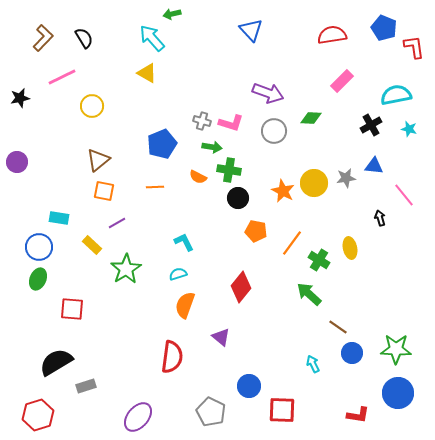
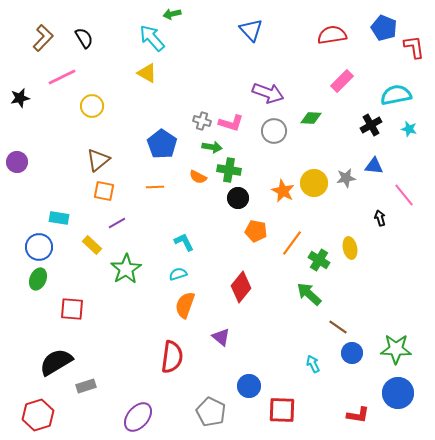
blue pentagon at (162, 144): rotated 16 degrees counterclockwise
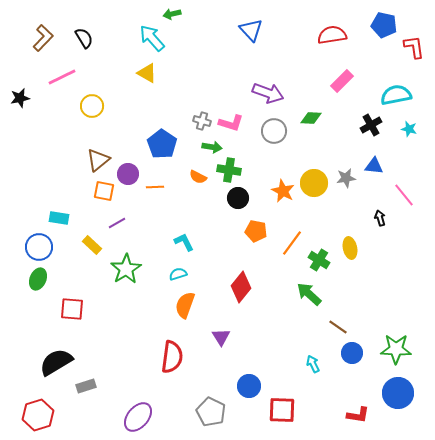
blue pentagon at (384, 28): moved 3 px up; rotated 10 degrees counterclockwise
purple circle at (17, 162): moved 111 px right, 12 px down
purple triangle at (221, 337): rotated 18 degrees clockwise
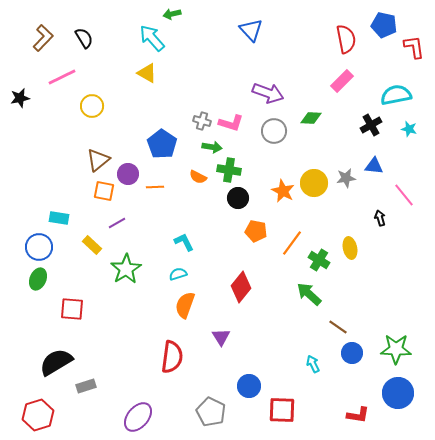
red semicircle at (332, 35): moved 14 px right, 4 px down; rotated 88 degrees clockwise
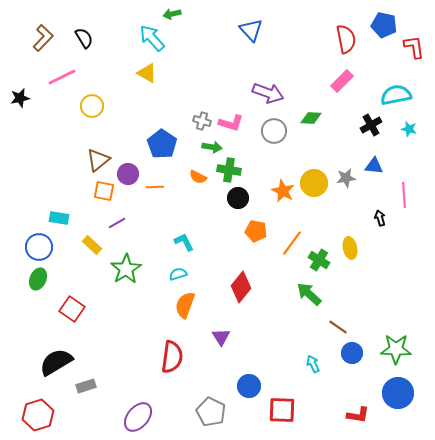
pink line at (404, 195): rotated 35 degrees clockwise
red square at (72, 309): rotated 30 degrees clockwise
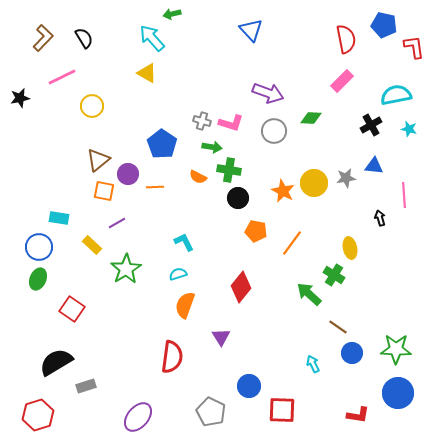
green cross at (319, 260): moved 15 px right, 15 px down
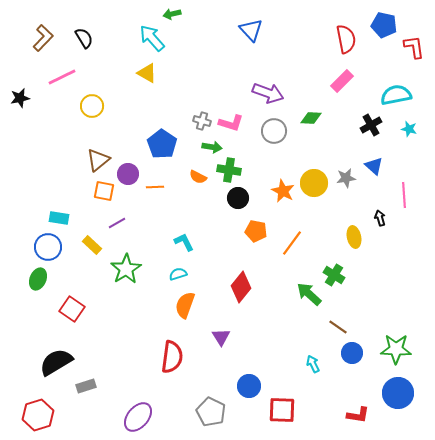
blue triangle at (374, 166): rotated 36 degrees clockwise
blue circle at (39, 247): moved 9 px right
yellow ellipse at (350, 248): moved 4 px right, 11 px up
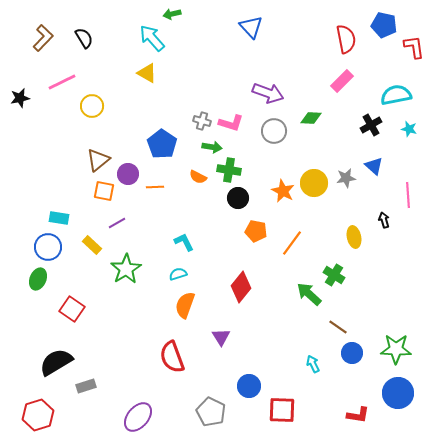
blue triangle at (251, 30): moved 3 px up
pink line at (62, 77): moved 5 px down
pink line at (404, 195): moved 4 px right
black arrow at (380, 218): moved 4 px right, 2 px down
red semicircle at (172, 357): rotated 152 degrees clockwise
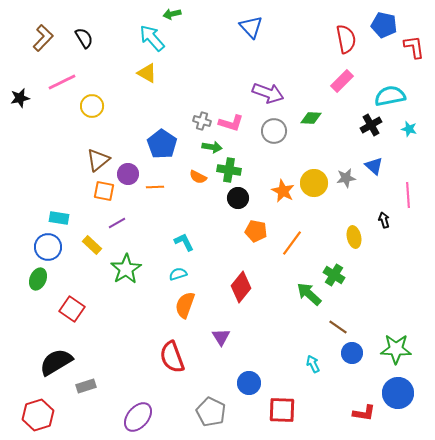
cyan semicircle at (396, 95): moved 6 px left, 1 px down
blue circle at (249, 386): moved 3 px up
red L-shape at (358, 415): moved 6 px right, 2 px up
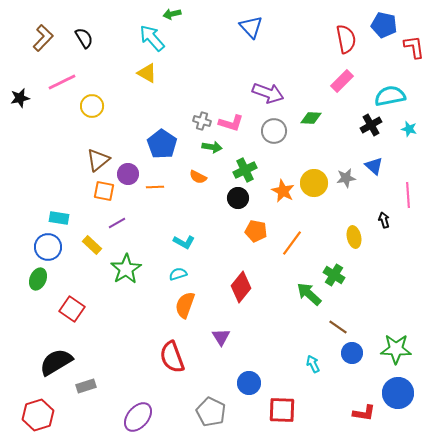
green cross at (229, 170): moved 16 px right; rotated 35 degrees counterclockwise
cyan L-shape at (184, 242): rotated 145 degrees clockwise
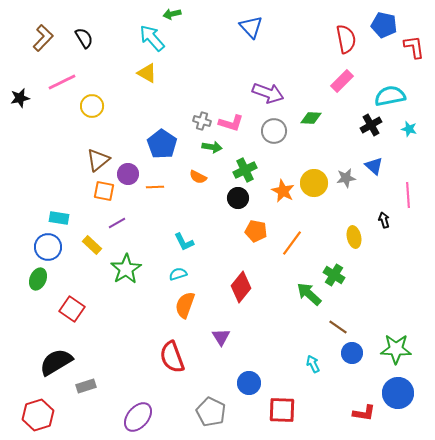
cyan L-shape at (184, 242): rotated 35 degrees clockwise
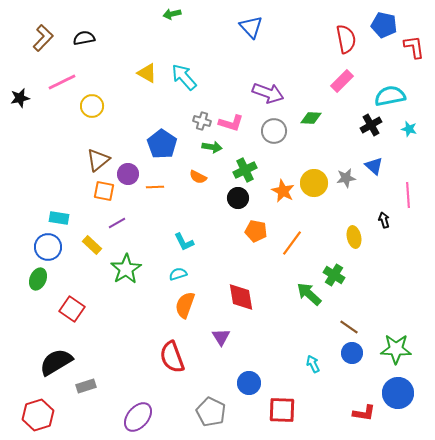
black semicircle at (84, 38): rotated 70 degrees counterclockwise
cyan arrow at (152, 38): moved 32 px right, 39 px down
red diamond at (241, 287): moved 10 px down; rotated 48 degrees counterclockwise
brown line at (338, 327): moved 11 px right
